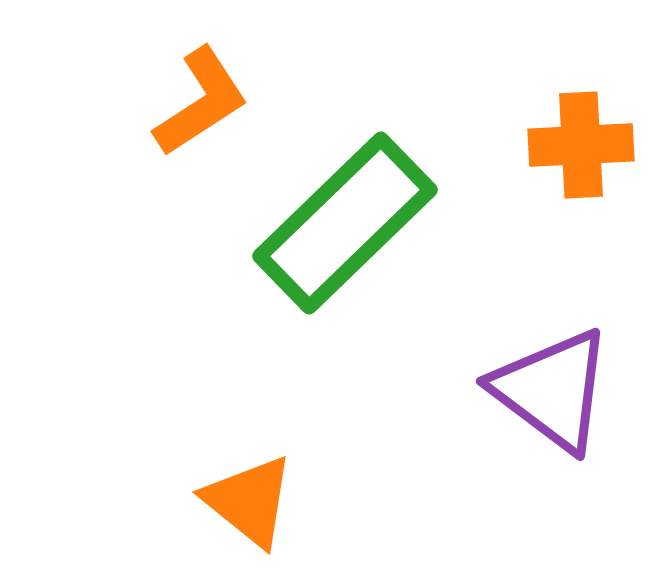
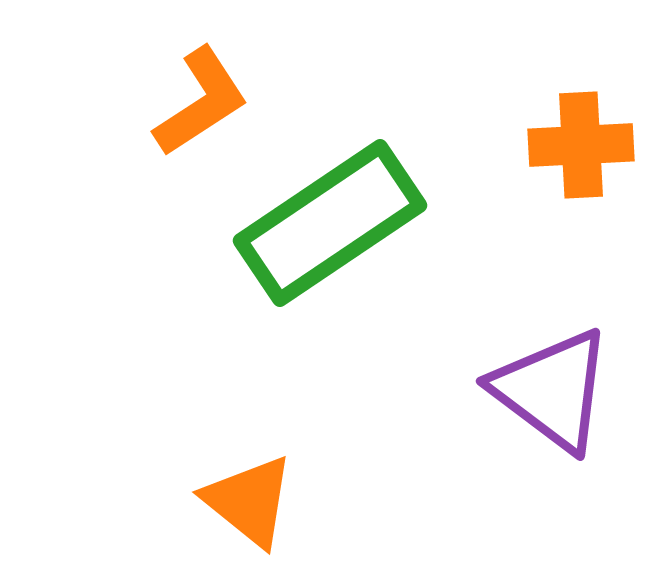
green rectangle: moved 15 px left; rotated 10 degrees clockwise
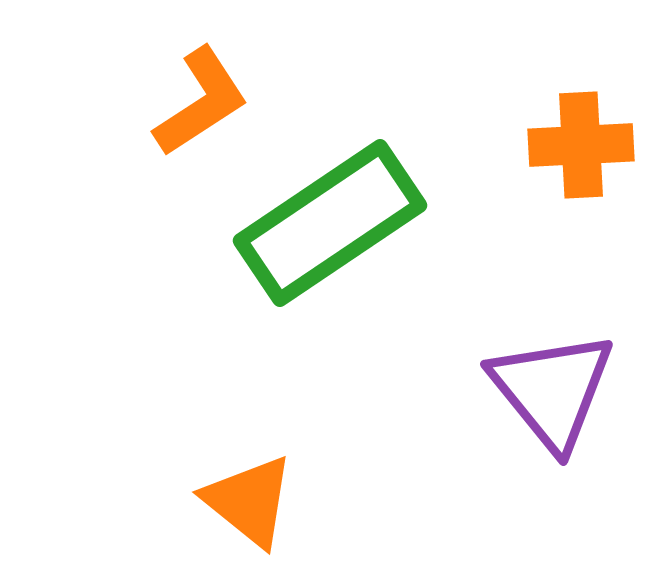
purple triangle: rotated 14 degrees clockwise
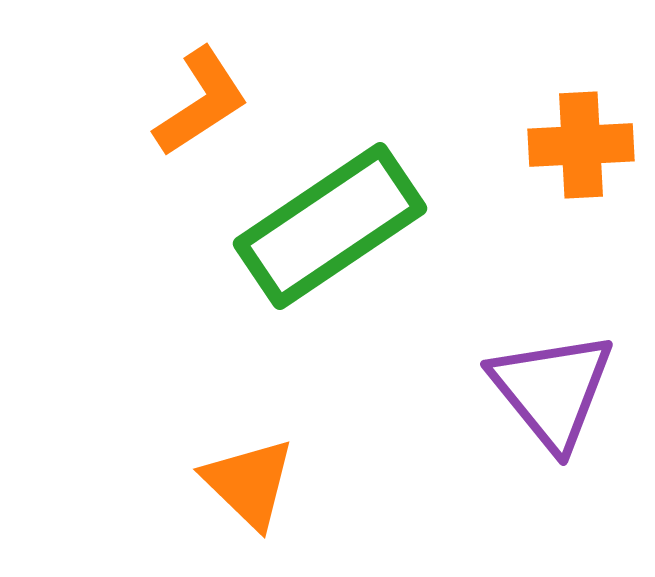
green rectangle: moved 3 px down
orange triangle: moved 18 px up; rotated 5 degrees clockwise
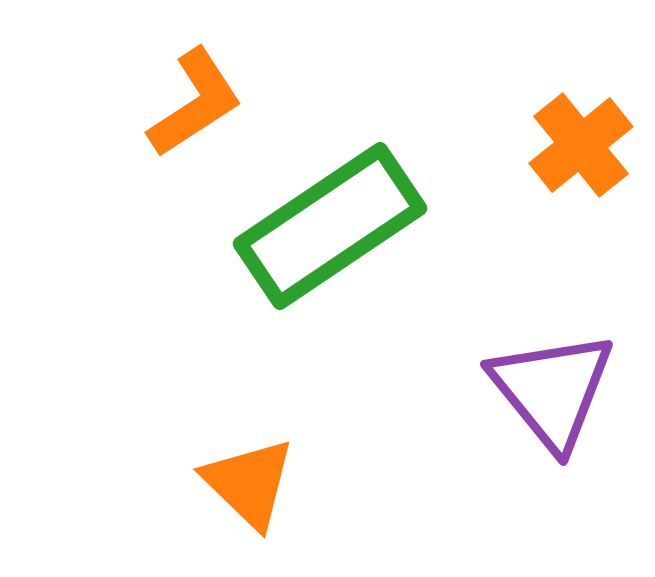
orange L-shape: moved 6 px left, 1 px down
orange cross: rotated 36 degrees counterclockwise
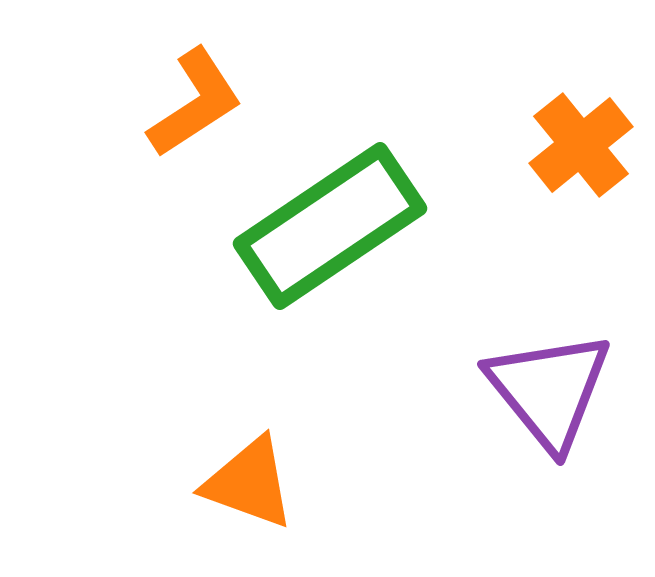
purple triangle: moved 3 px left
orange triangle: rotated 24 degrees counterclockwise
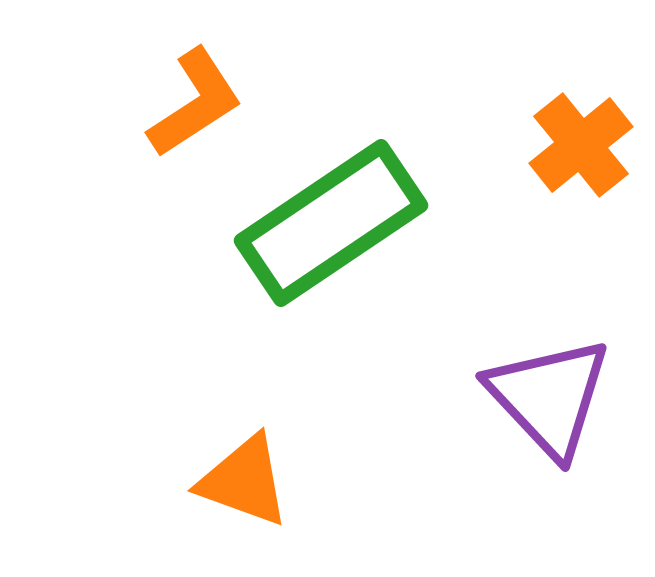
green rectangle: moved 1 px right, 3 px up
purple triangle: moved 7 px down; rotated 4 degrees counterclockwise
orange triangle: moved 5 px left, 2 px up
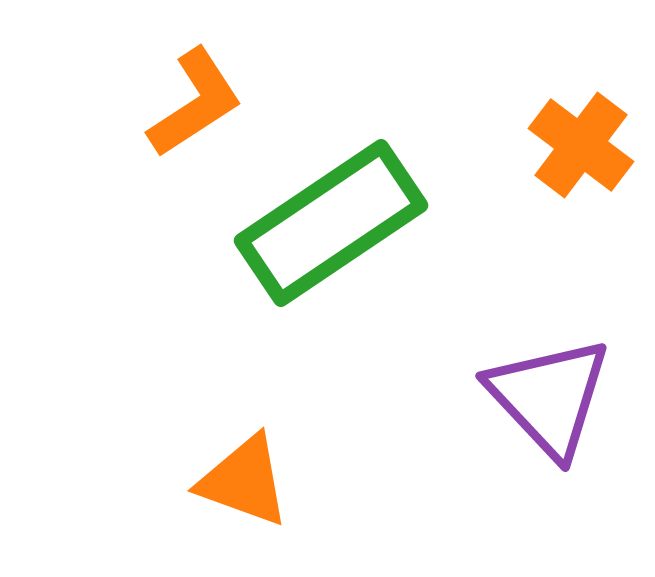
orange cross: rotated 14 degrees counterclockwise
